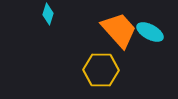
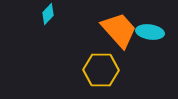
cyan diamond: rotated 25 degrees clockwise
cyan ellipse: rotated 20 degrees counterclockwise
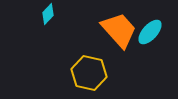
cyan ellipse: rotated 56 degrees counterclockwise
yellow hexagon: moved 12 px left, 3 px down; rotated 12 degrees clockwise
